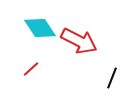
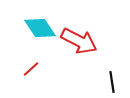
black line: moved 4 px down; rotated 30 degrees counterclockwise
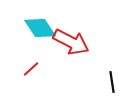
red arrow: moved 8 px left, 1 px down
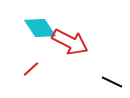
red arrow: moved 1 px left
black line: rotated 55 degrees counterclockwise
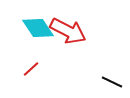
cyan diamond: moved 2 px left
red arrow: moved 2 px left, 11 px up
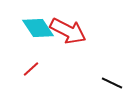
black line: moved 1 px down
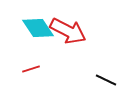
red line: rotated 24 degrees clockwise
black line: moved 6 px left, 3 px up
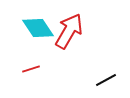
red arrow: moved 1 px right; rotated 87 degrees counterclockwise
black line: rotated 55 degrees counterclockwise
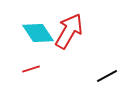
cyan diamond: moved 5 px down
black line: moved 1 px right, 4 px up
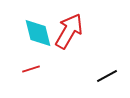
cyan diamond: rotated 20 degrees clockwise
